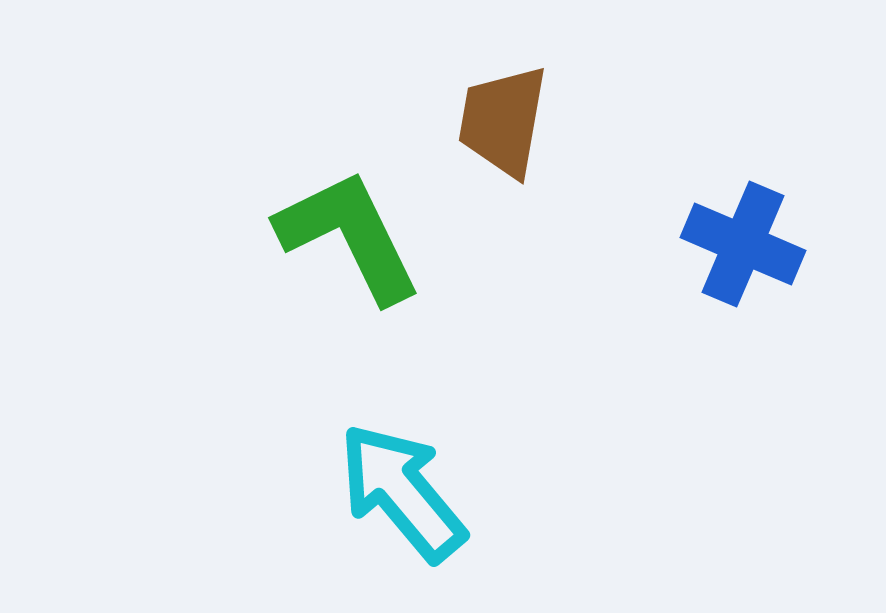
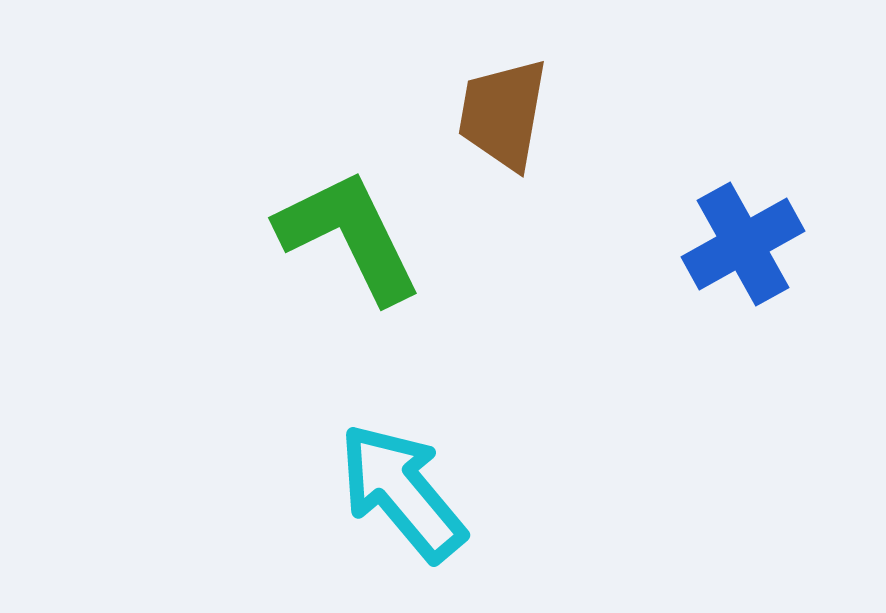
brown trapezoid: moved 7 px up
blue cross: rotated 38 degrees clockwise
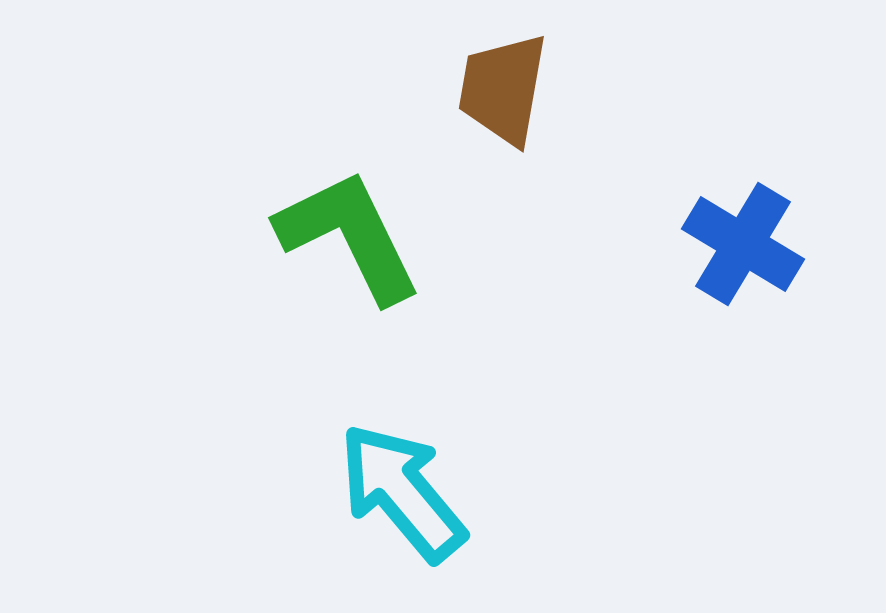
brown trapezoid: moved 25 px up
blue cross: rotated 30 degrees counterclockwise
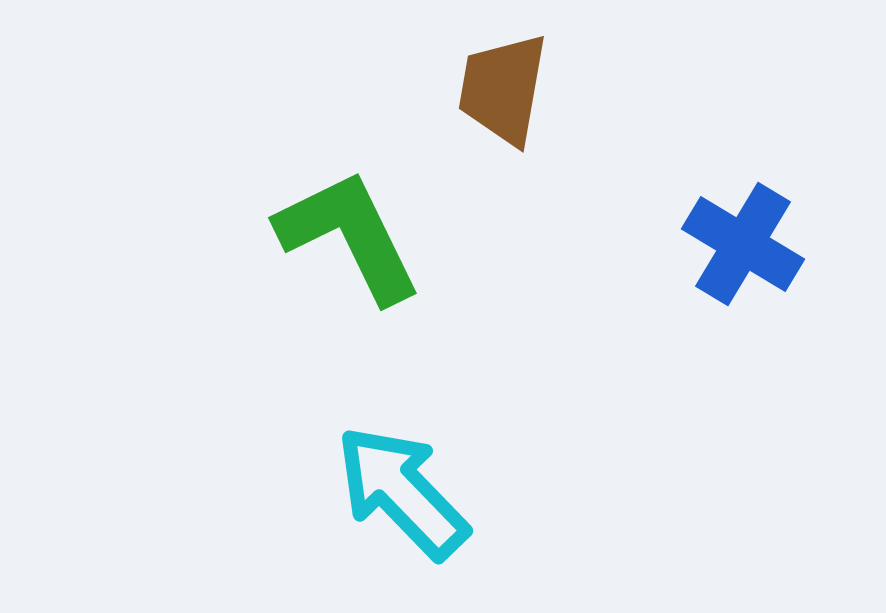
cyan arrow: rotated 4 degrees counterclockwise
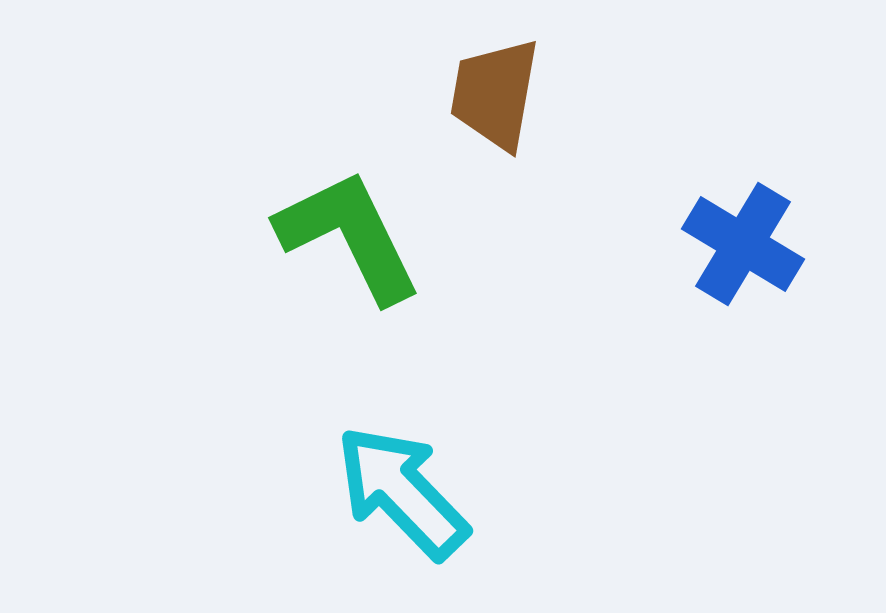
brown trapezoid: moved 8 px left, 5 px down
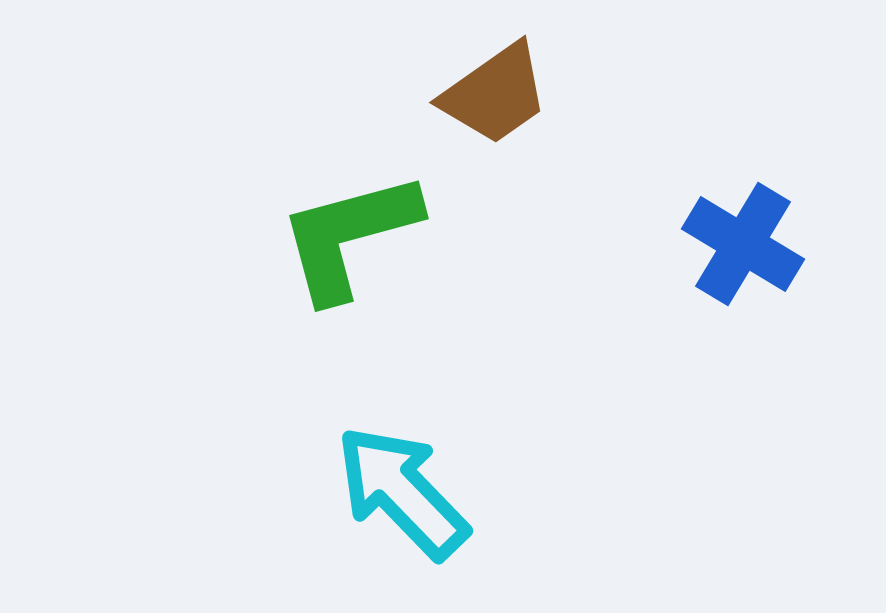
brown trapezoid: rotated 135 degrees counterclockwise
green L-shape: rotated 79 degrees counterclockwise
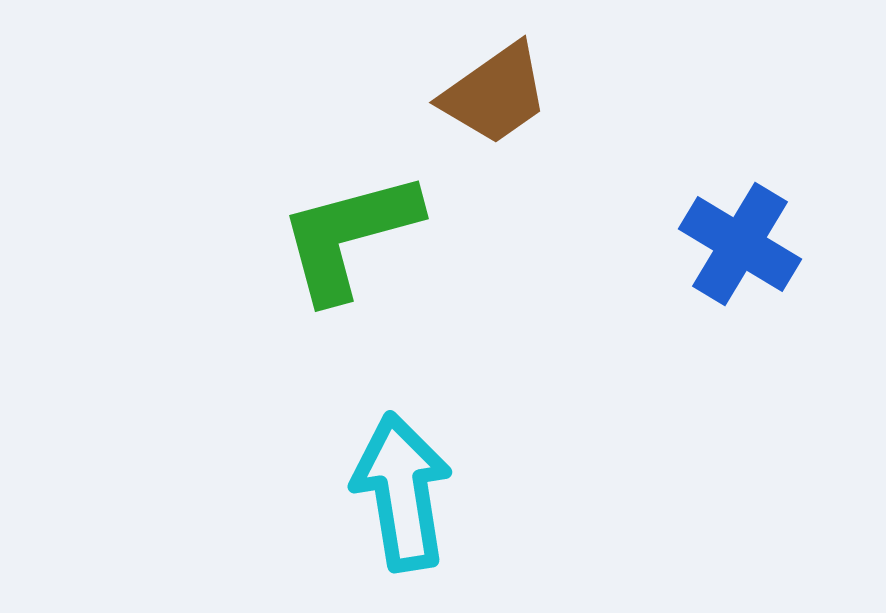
blue cross: moved 3 px left
cyan arrow: rotated 35 degrees clockwise
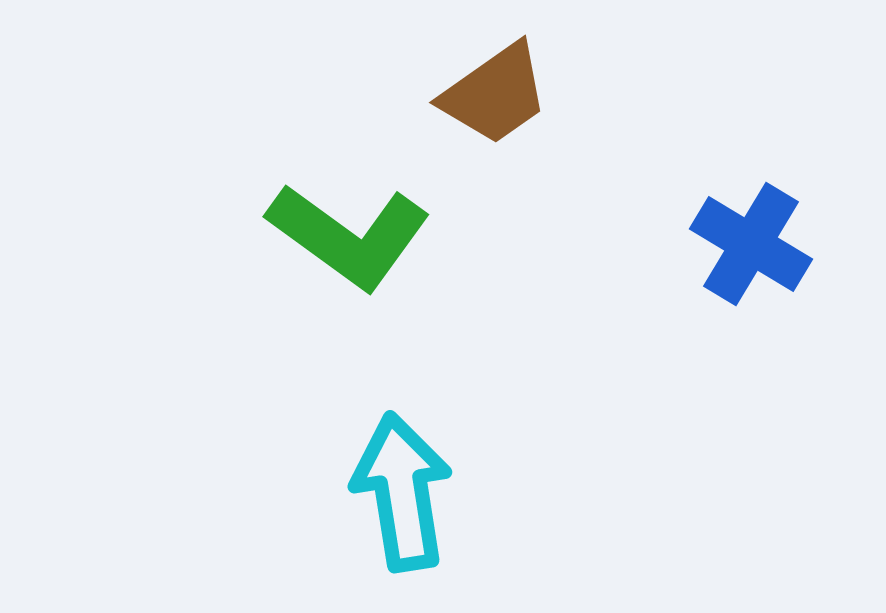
green L-shape: rotated 129 degrees counterclockwise
blue cross: moved 11 px right
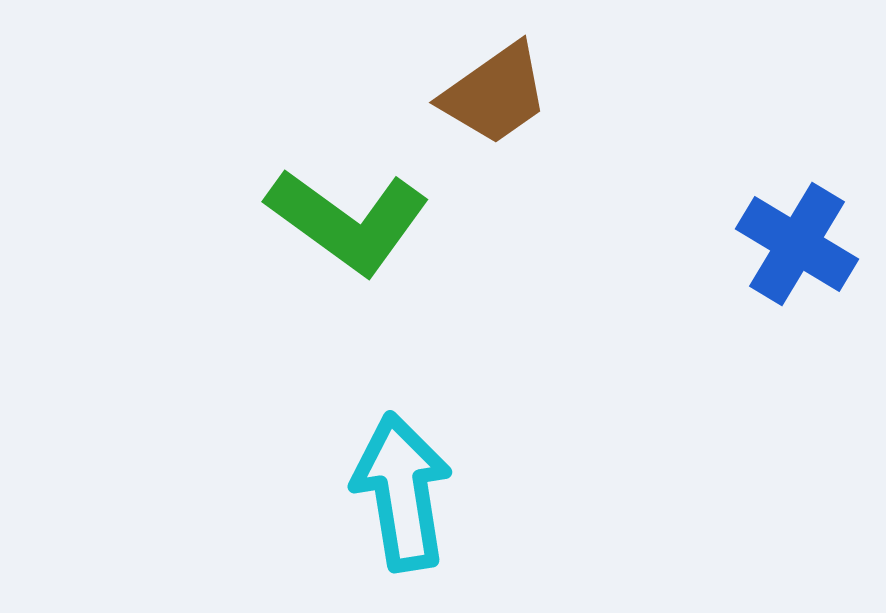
green L-shape: moved 1 px left, 15 px up
blue cross: moved 46 px right
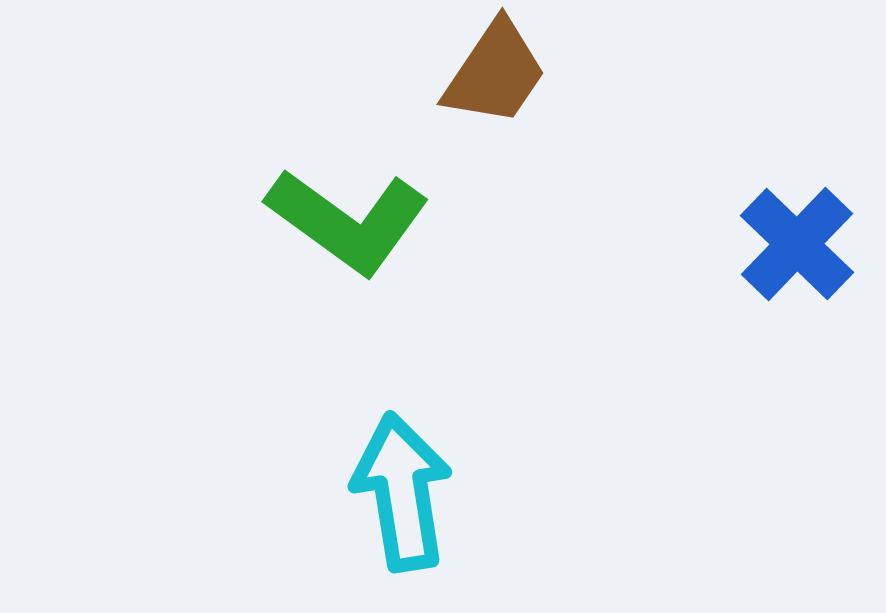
brown trapezoid: moved 21 px up; rotated 21 degrees counterclockwise
blue cross: rotated 13 degrees clockwise
